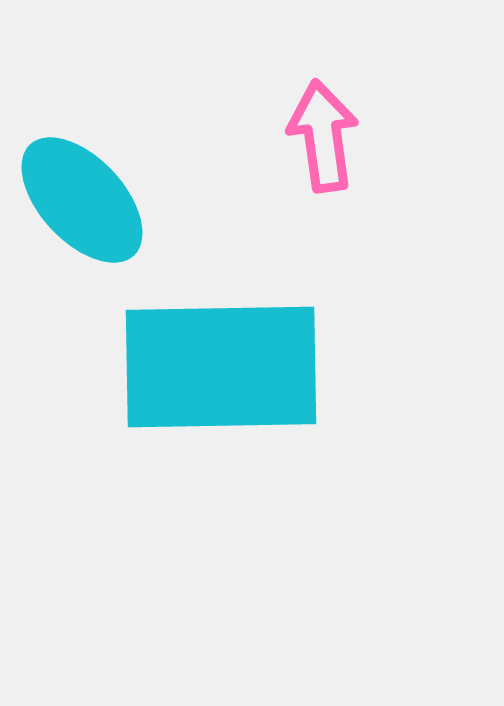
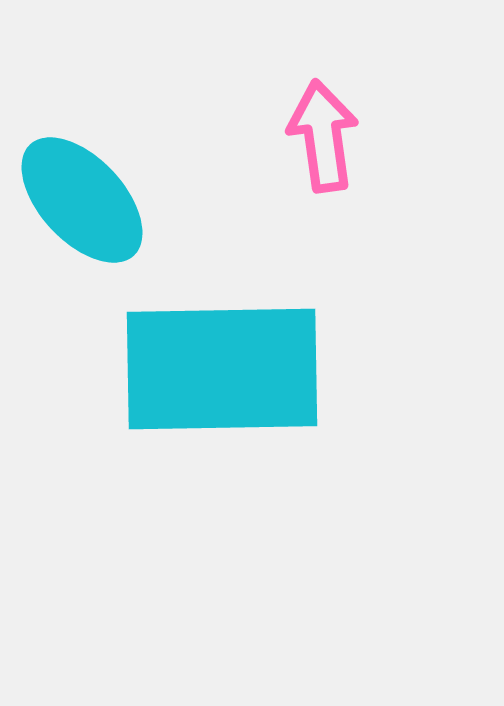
cyan rectangle: moved 1 px right, 2 px down
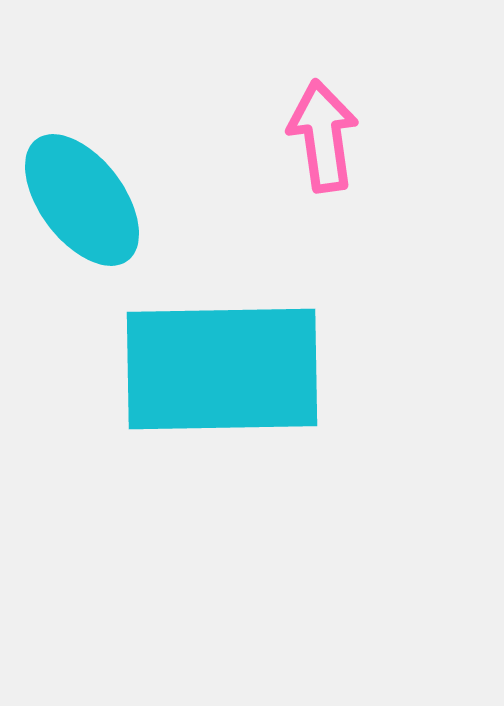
cyan ellipse: rotated 6 degrees clockwise
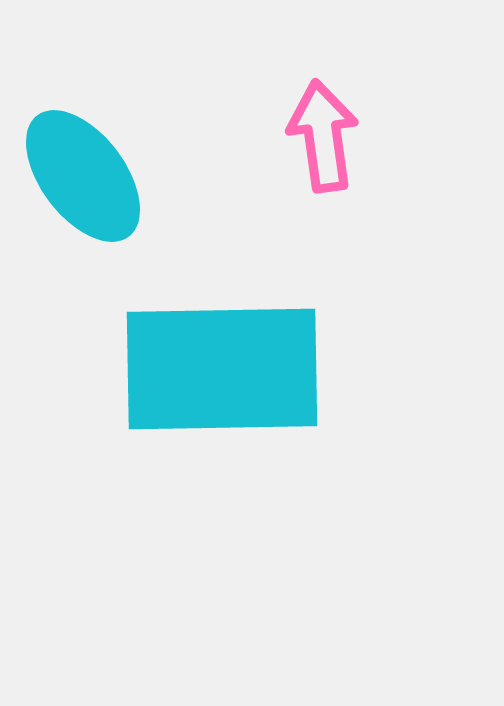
cyan ellipse: moved 1 px right, 24 px up
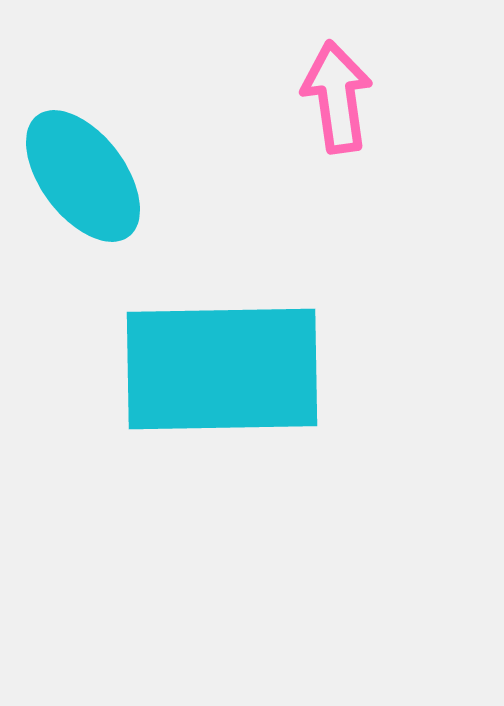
pink arrow: moved 14 px right, 39 px up
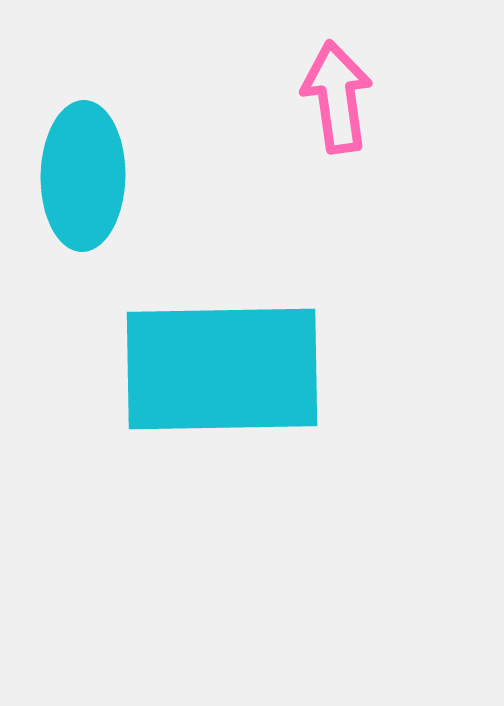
cyan ellipse: rotated 38 degrees clockwise
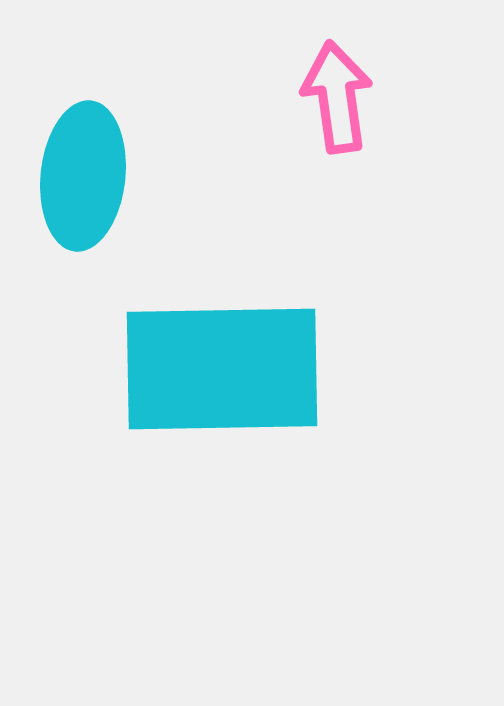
cyan ellipse: rotated 5 degrees clockwise
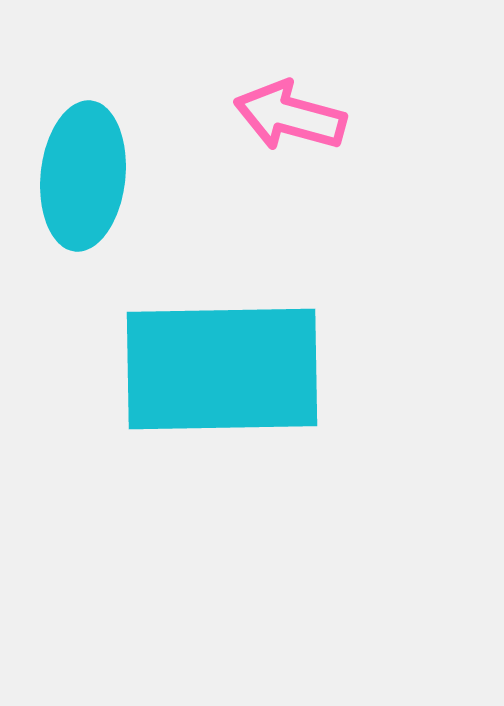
pink arrow: moved 47 px left, 19 px down; rotated 67 degrees counterclockwise
